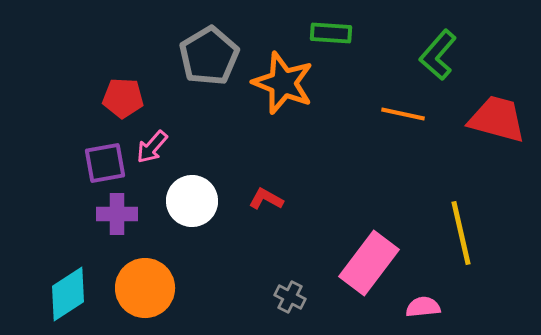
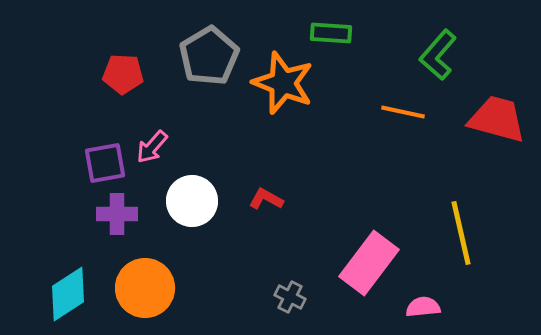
red pentagon: moved 24 px up
orange line: moved 2 px up
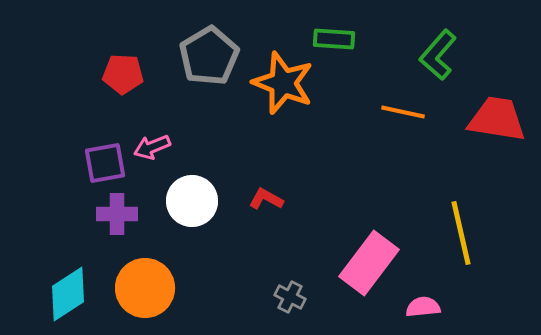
green rectangle: moved 3 px right, 6 px down
red trapezoid: rotated 6 degrees counterclockwise
pink arrow: rotated 27 degrees clockwise
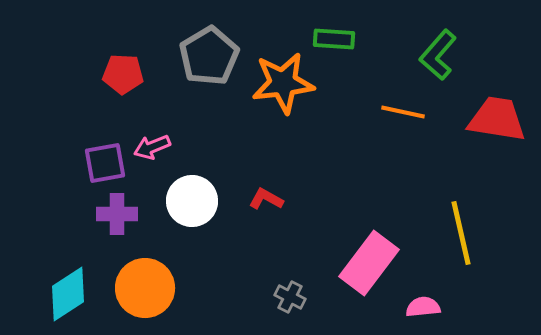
orange star: rotated 28 degrees counterclockwise
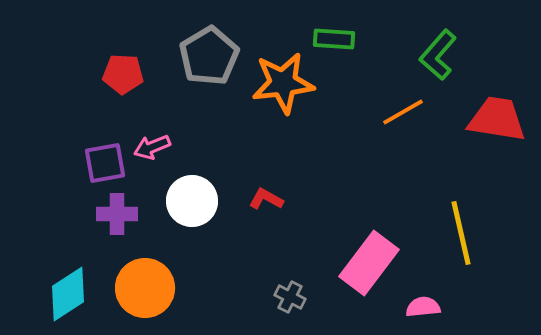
orange line: rotated 42 degrees counterclockwise
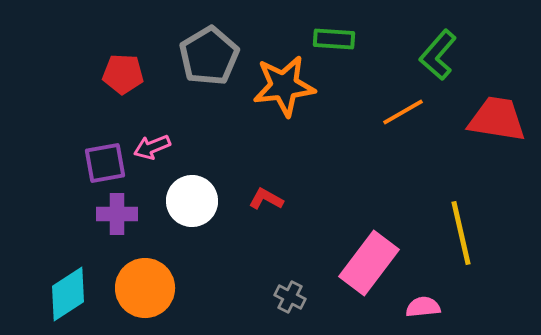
orange star: moved 1 px right, 3 px down
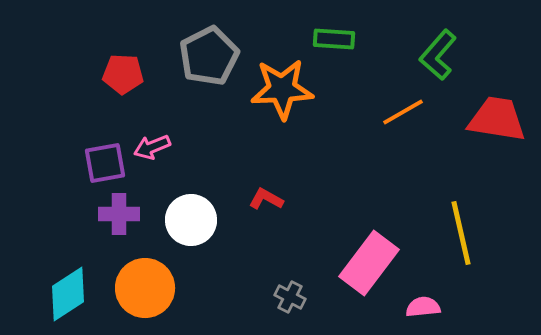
gray pentagon: rotated 4 degrees clockwise
orange star: moved 2 px left, 3 px down; rotated 4 degrees clockwise
white circle: moved 1 px left, 19 px down
purple cross: moved 2 px right
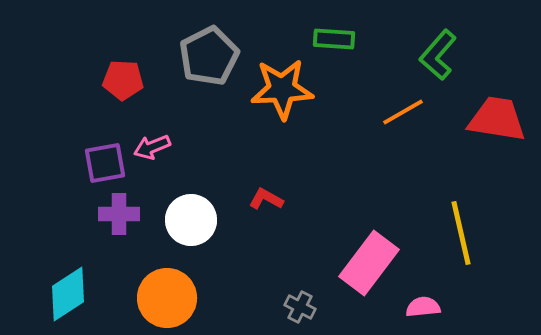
red pentagon: moved 6 px down
orange circle: moved 22 px right, 10 px down
gray cross: moved 10 px right, 10 px down
